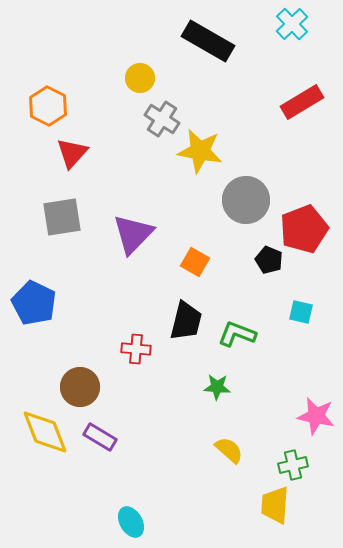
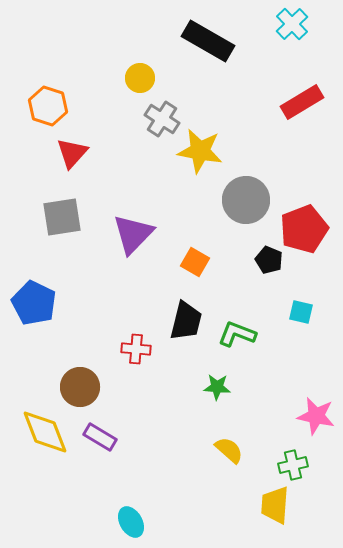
orange hexagon: rotated 9 degrees counterclockwise
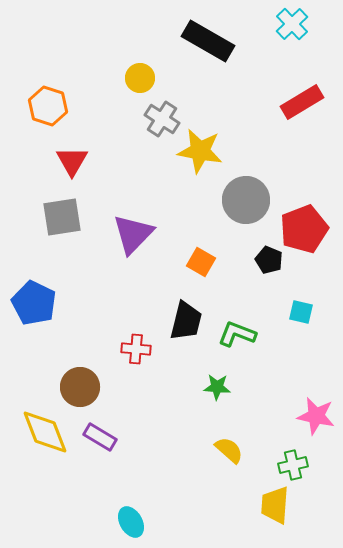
red triangle: moved 8 px down; rotated 12 degrees counterclockwise
orange square: moved 6 px right
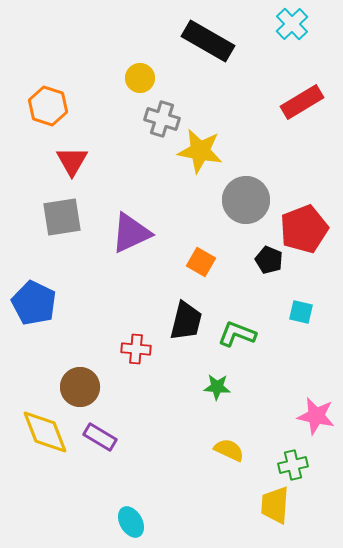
gray cross: rotated 16 degrees counterclockwise
purple triangle: moved 2 px left, 1 px up; rotated 21 degrees clockwise
yellow semicircle: rotated 16 degrees counterclockwise
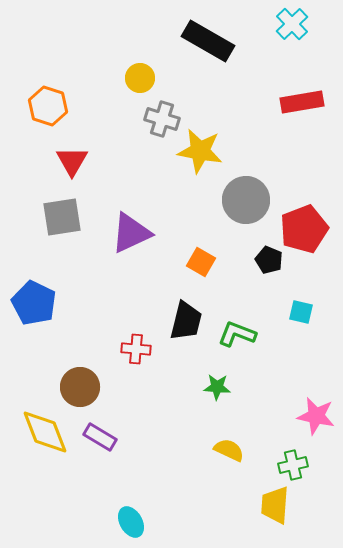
red rectangle: rotated 21 degrees clockwise
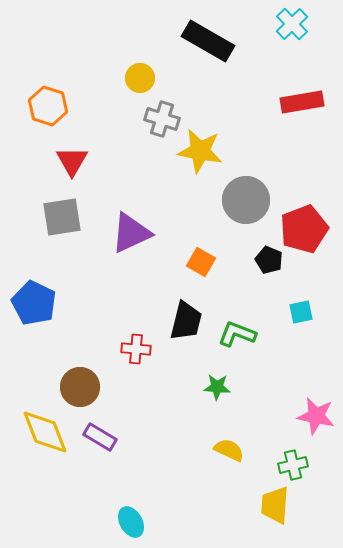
cyan square: rotated 25 degrees counterclockwise
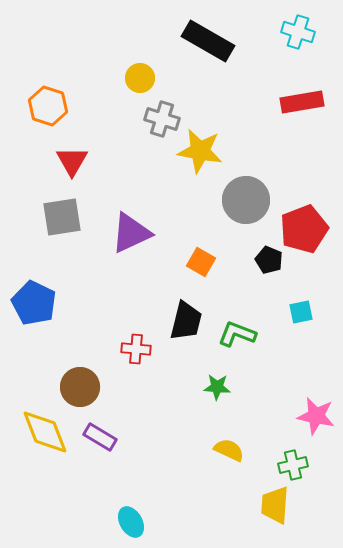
cyan cross: moved 6 px right, 8 px down; rotated 28 degrees counterclockwise
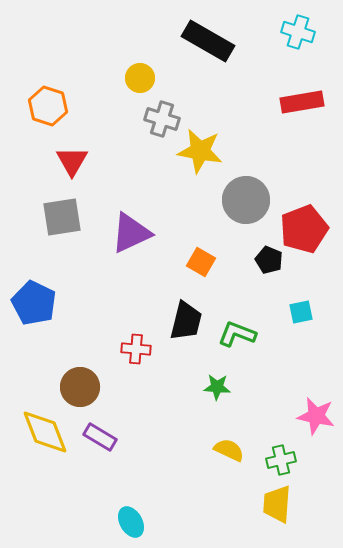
green cross: moved 12 px left, 5 px up
yellow trapezoid: moved 2 px right, 1 px up
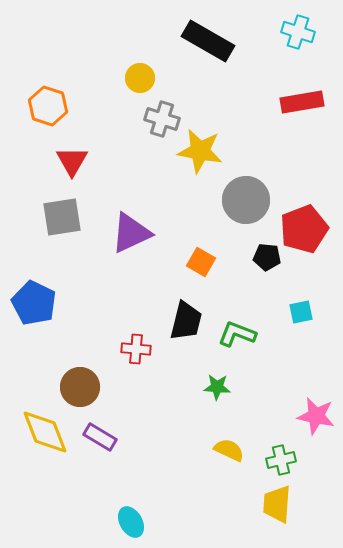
black pentagon: moved 2 px left, 3 px up; rotated 16 degrees counterclockwise
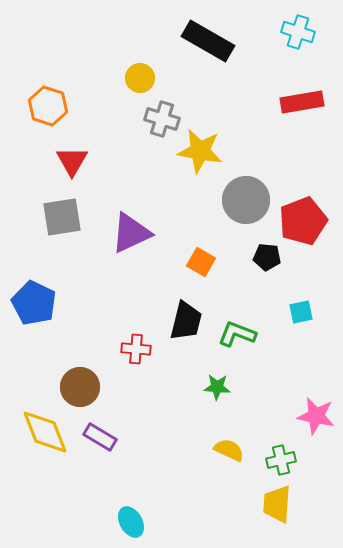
red pentagon: moved 1 px left, 8 px up
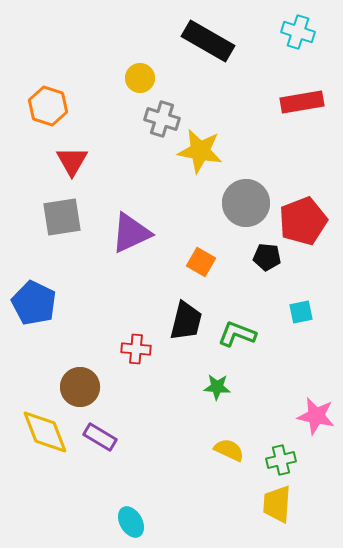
gray circle: moved 3 px down
